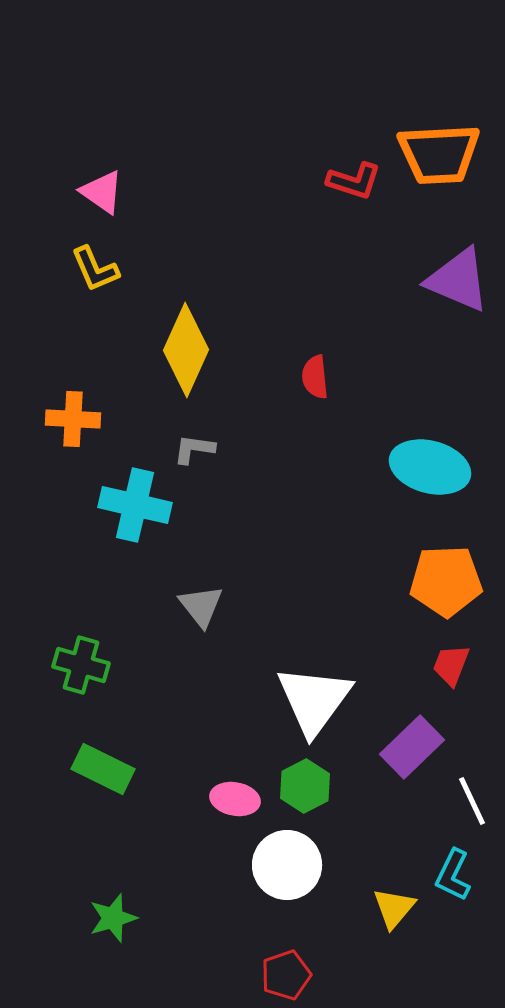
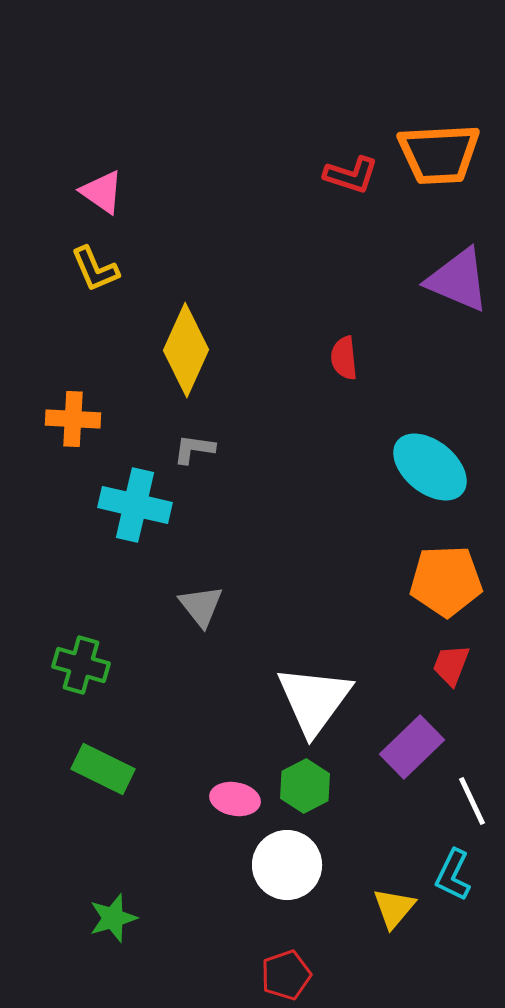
red L-shape: moved 3 px left, 6 px up
red semicircle: moved 29 px right, 19 px up
cyan ellipse: rotated 24 degrees clockwise
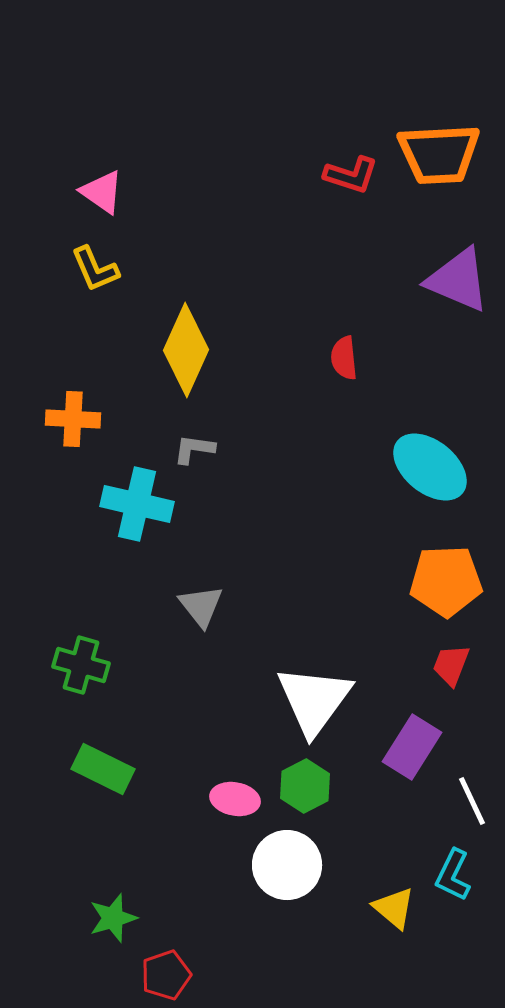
cyan cross: moved 2 px right, 1 px up
purple rectangle: rotated 14 degrees counterclockwise
yellow triangle: rotated 30 degrees counterclockwise
red pentagon: moved 120 px left
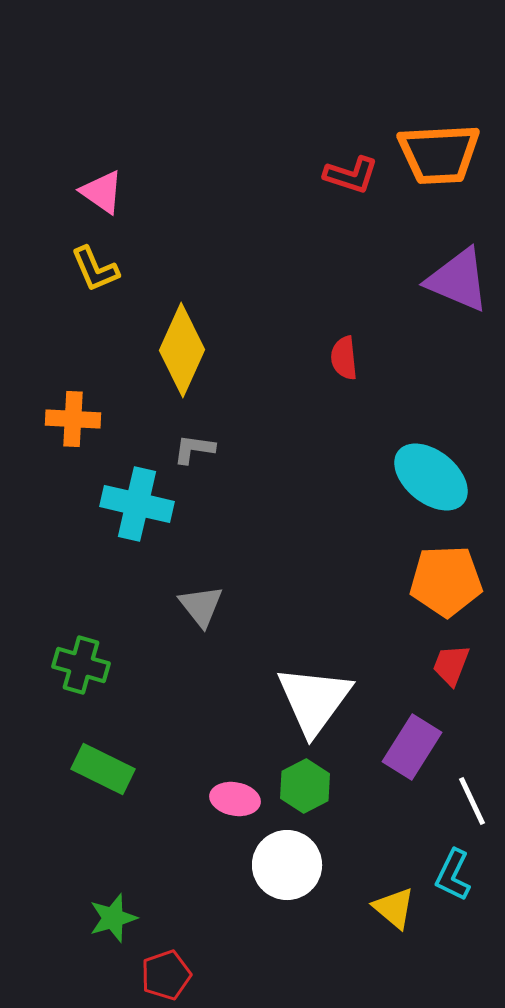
yellow diamond: moved 4 px left
cyan ellipse: moved 1 px right, 10 px down
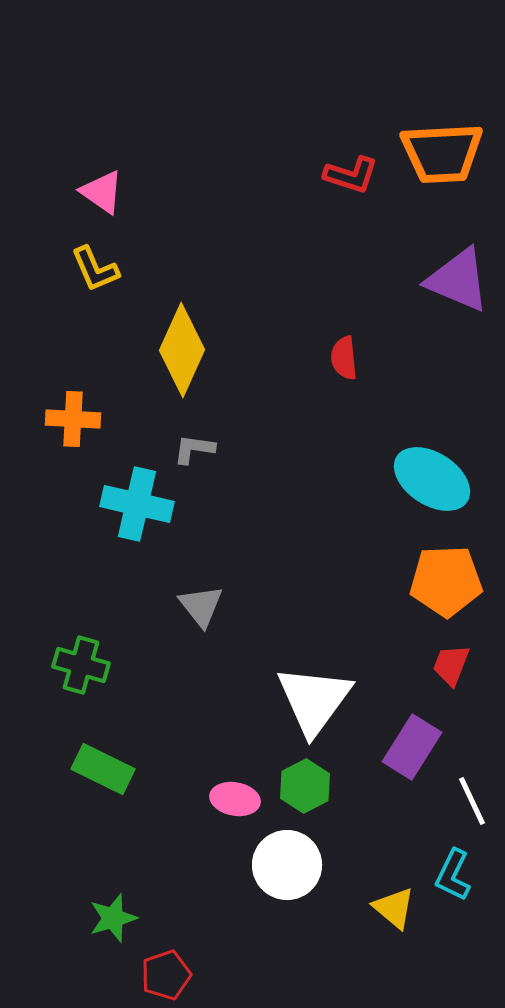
orange trapezoid: moved 3 px right, 1 px up
cyan ellipse: moved 1 px right, 2 px down; rotated 6 degrees counterclockwise
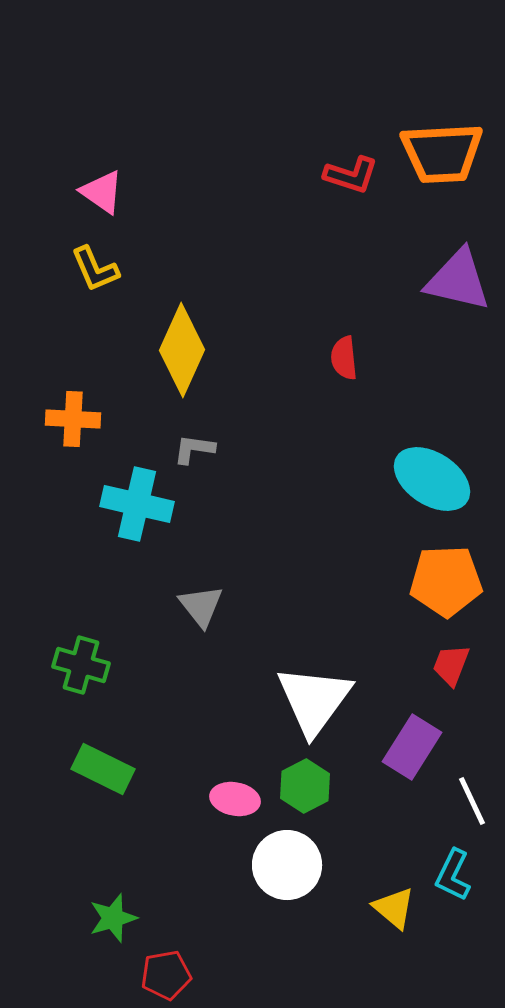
purple triangle: rotated 10 degrees counterclockwise
red pentagon: rotated 9 degrees clockwise
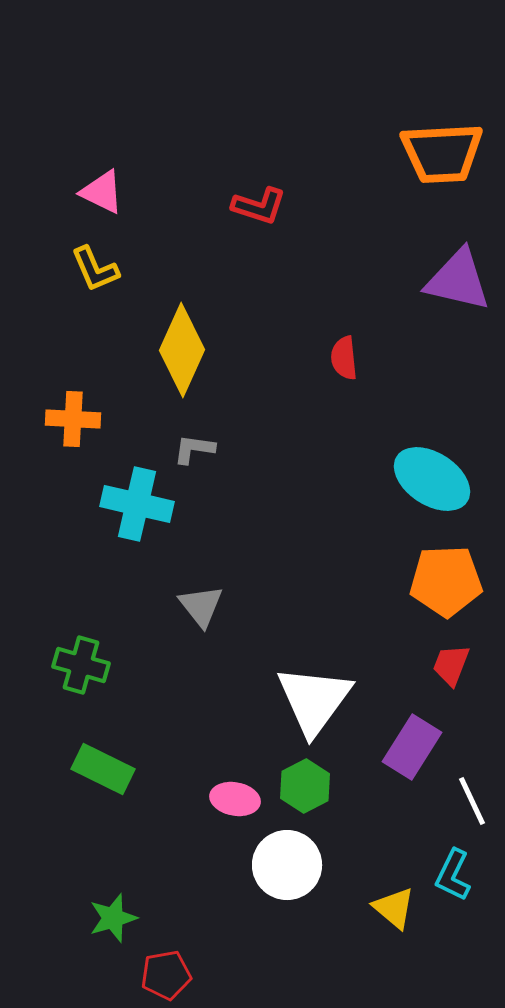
red L-shape: moved 92 px left, 31 px down
pink triangle: rotated 9 degrees counterclockwise
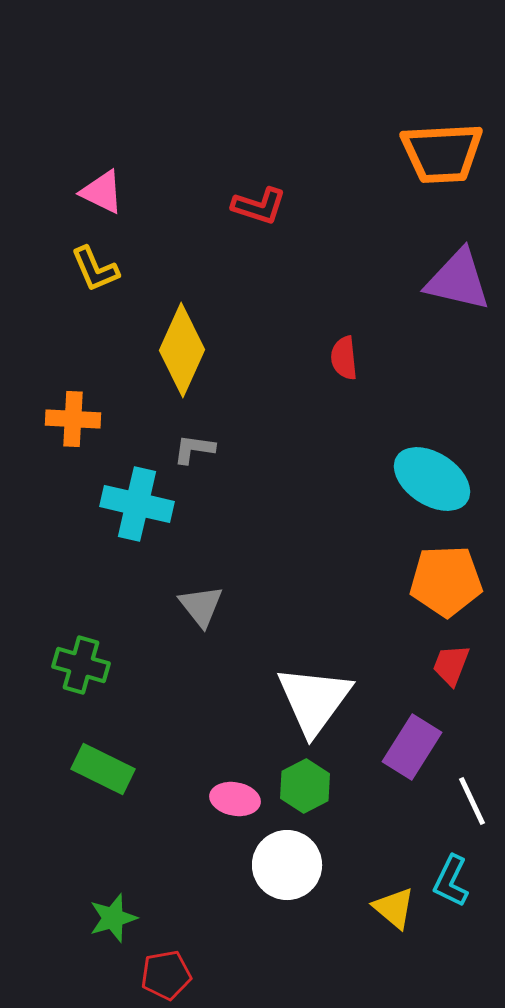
cyan L-shape: moved 2 px left, 6 px down
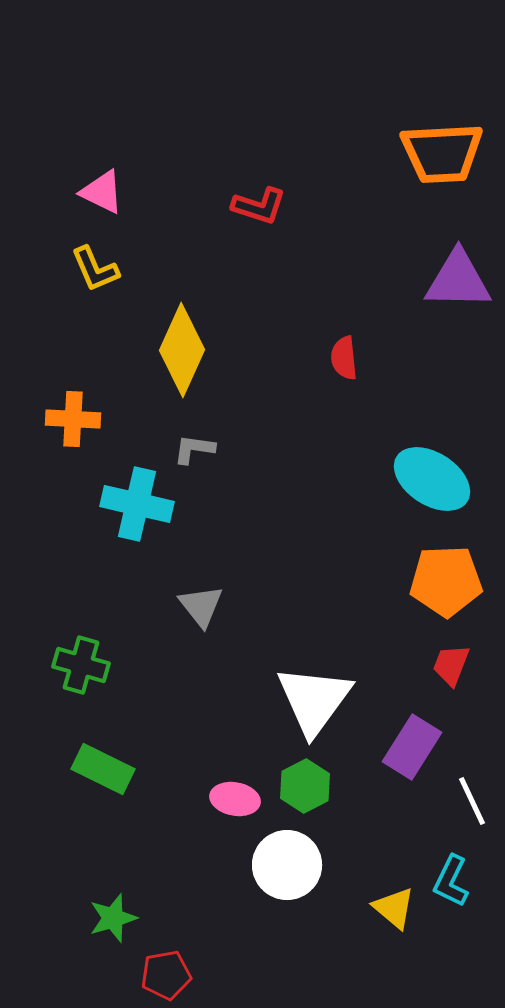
purple triangle: rotated 12 degrees counterclockwise
